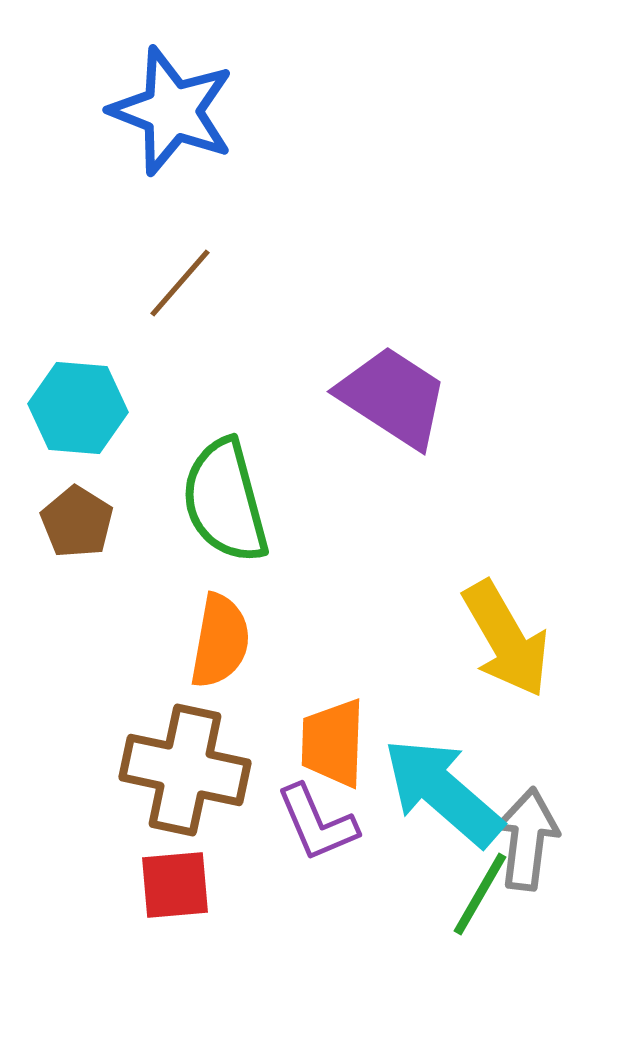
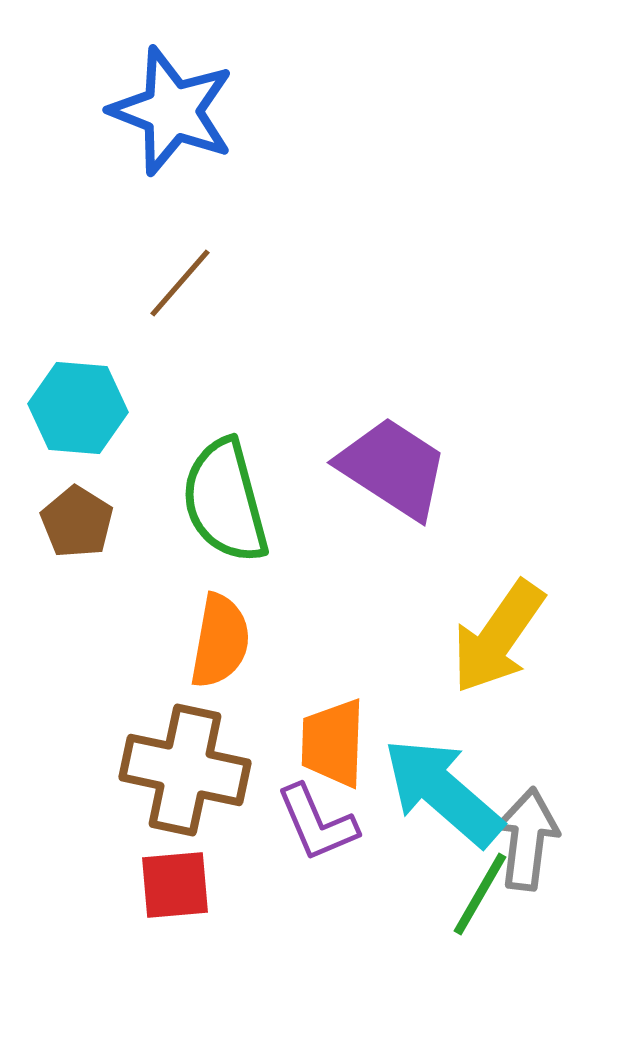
purple trapezoid: moved 71 px down
yellow arrow: moved 8 px left, 2 px up; rotated 65 degrees clockwise
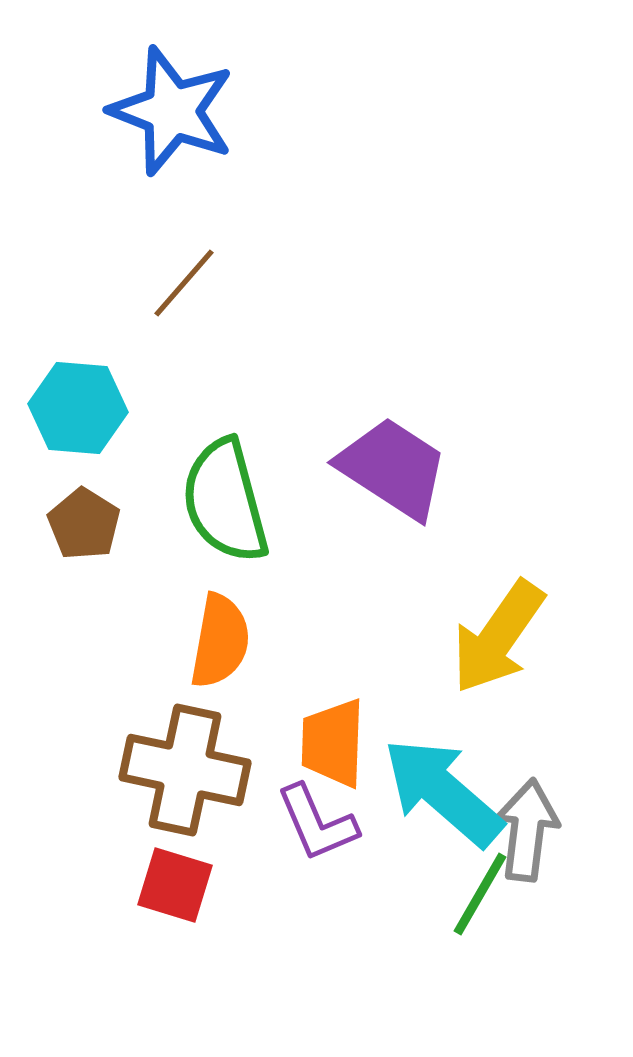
brown line: moved 4 px right
brown pentagon: moved 7 px right, 2 px down
gray arrow: moved 9 px up
red square: rotated 22 degrees clockwise
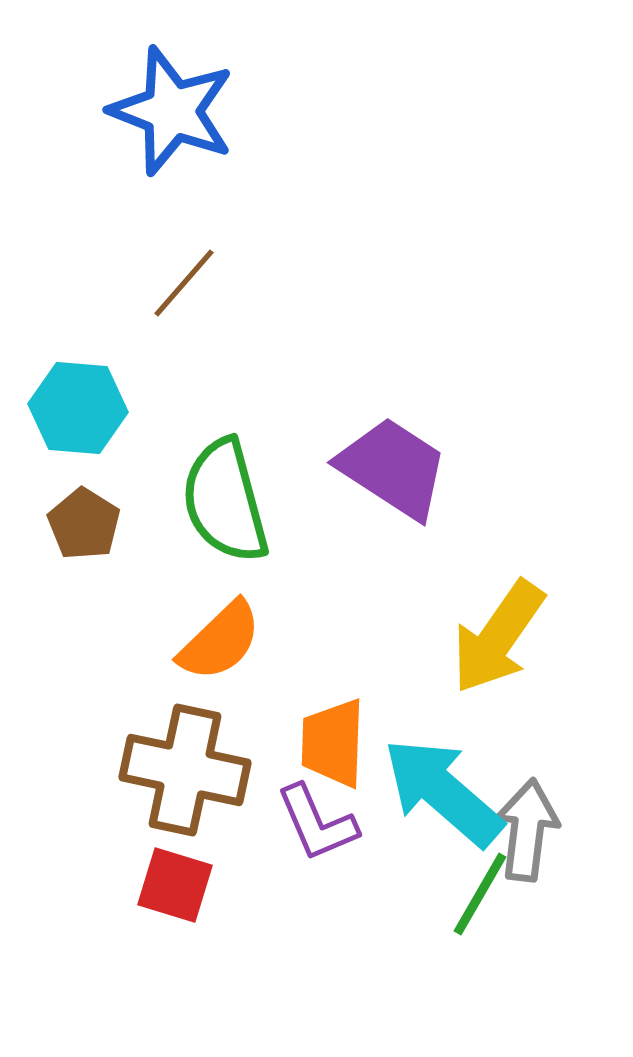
orange semicircle: rotated 36 degrees clockwise
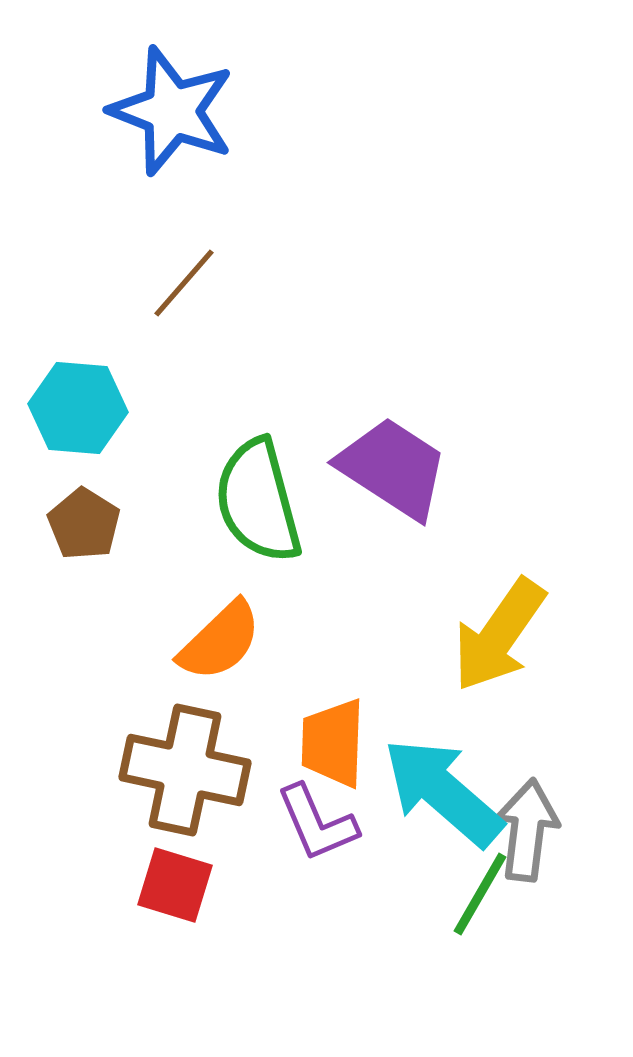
green semicircle: moved 33 px right
yellow arrow: moved 1 px right, 2 px up
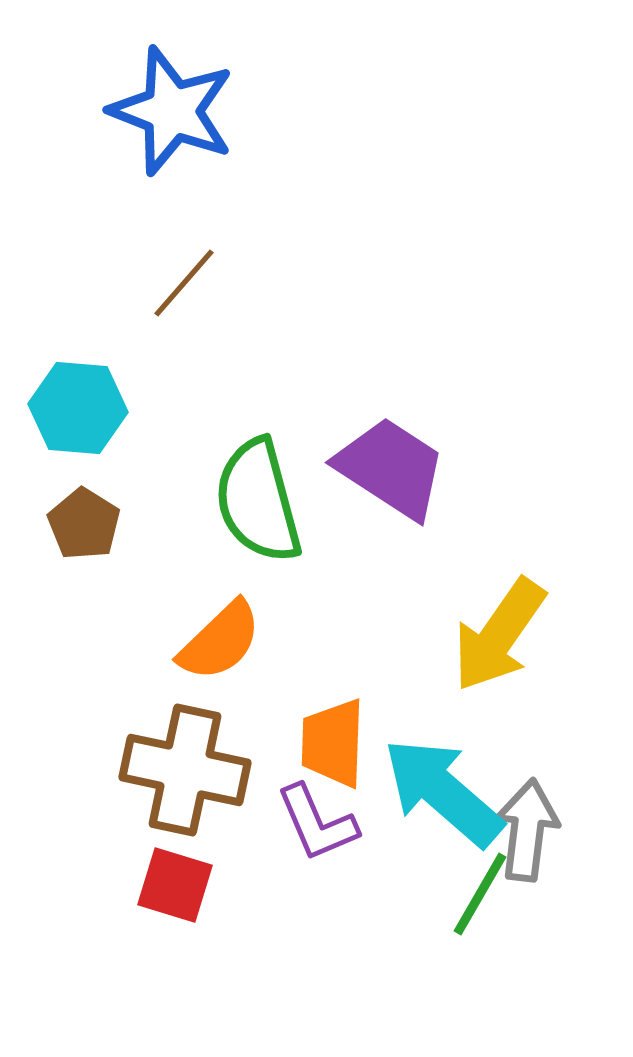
purple trapezoid: moved 2 px left
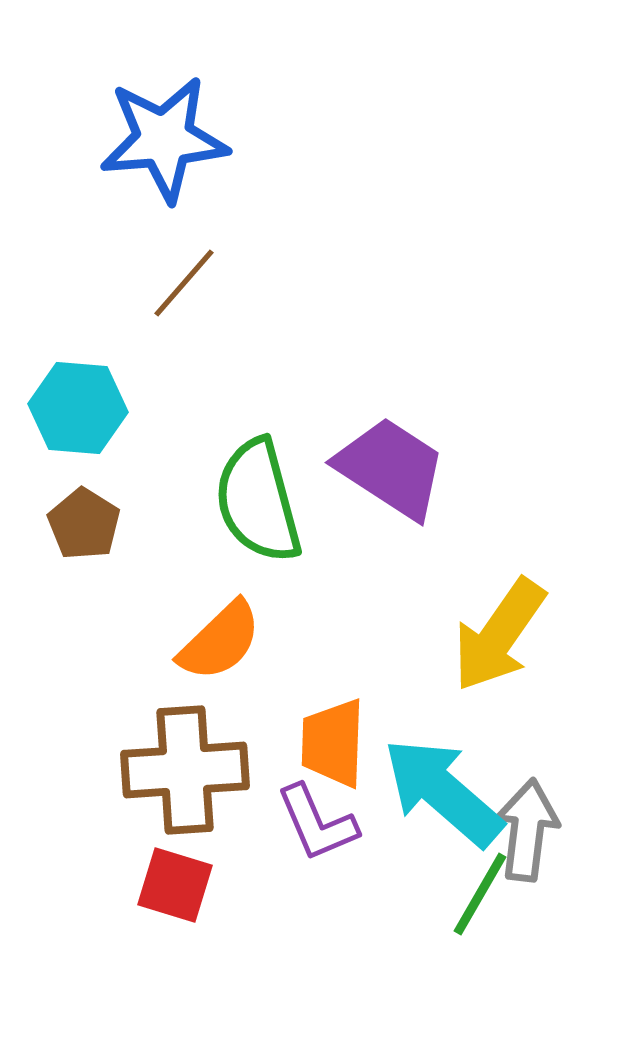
blue star: moved 8 px left, 28 px down; rotated 26 degrees counterclockwise
brown cross: rotated 16 degrees counterclockwise
